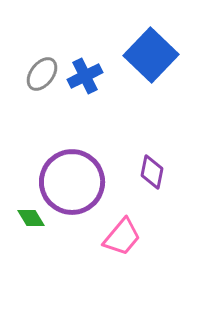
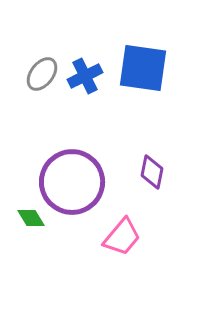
blue square: moved 8 px left, 13 px down; rotated 36 degrees counterclockwise
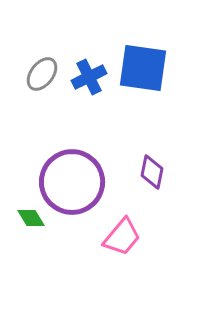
blue cross: moved 4 px right, 1 px down
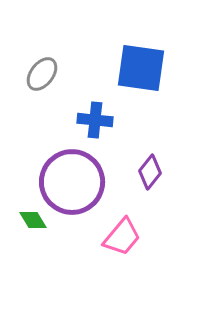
blue square: moved 2 px left
blue cross: moved 6 px right, 43 px down; rotated 32 degrees clockwise
purple diamond: moved 2 px left; rotated 28 degrees clockwise
green diamond: moved 2 px right, 2 px down
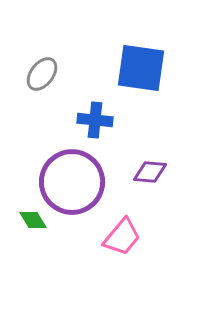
purple diamond: rotated 56 degrees clockwise
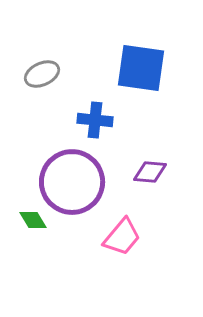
gray ellipse: rotated 28 degrees clockwise
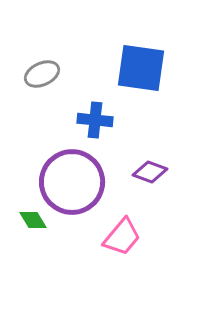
purple diamond: rotated 16 degrees clockwise
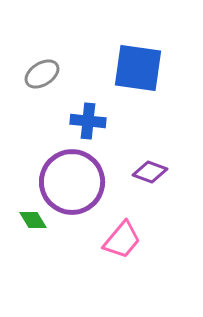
blue square: moved 3 px left
gray ellipse: rotated 8 degrees counterclockwise
blue cross: moved 7 px left, 1 px down
pink trapezoid: moved 3 px down
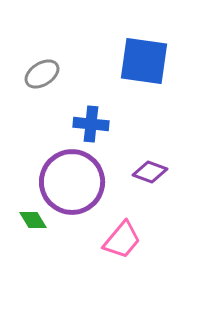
blue square: moved 6 px right, 7 px up
blue cross: moved 3 px right, 3 px down
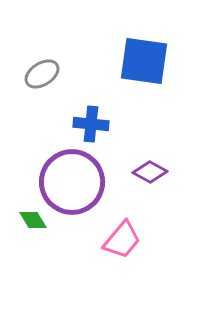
purple diamond: rotated 8 degrees clockwise
